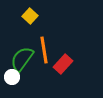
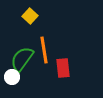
red rectangle: moved 4 px down; rotated 48 degrees counterclockwise
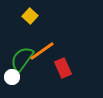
orange line: moved 2 px left, 1 px down; rotated 64 degrees clockwise
red rectangle: rotated 18 degrees counterclockwise
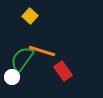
orange line: rotated 52 degrees clockwise
red rectangle: moved 3 px down; rotated 12 degrees counterclockwise
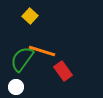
white circle: moved 4 px right, 10 px down
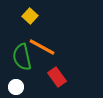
orange line: moved 4 px up; rotated 12 degrees clockwise
green semicircle: moved 2 px up; rotated 48 degrees counterclockwise
red rectangle: moved 6 px left, 6 px down
